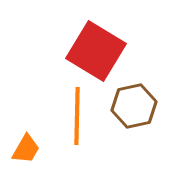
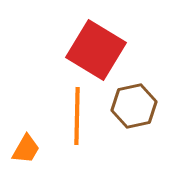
red square: moved 1 px up
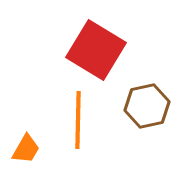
brown hexagon: moved 13 px right
orange line: moved 1 px right, 4 px down
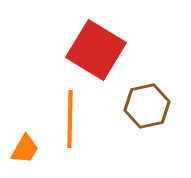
orange line: moved 8 px left, 1 px up
orange trapezoid: moved 1 px left
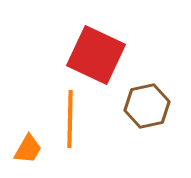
red square: moved 5 px down; rotated 6 degrees counterclockwise
orange trapezoid: moved 3 px right
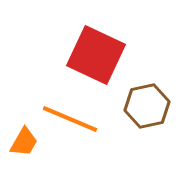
orange line: rotated 68 degrees counterclockwise
orange trapezoid: moved 4 px left, 7 px up
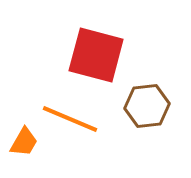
red square: rotated 10 degrees counterclockwise
brown hexagon: rotated 6 degrees clockwise
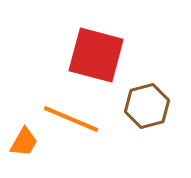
brown hexagon: rotated 9 degrees counterclockwise
orange line: moved 1 px right
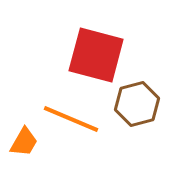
brown hexagon: moved 10 px left, 2 px up
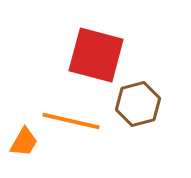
brown hexagon: moved 1 px right
orange line: moved 2 px down; rotated 10 degrees counterclockwise
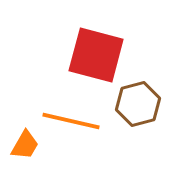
orange trapezoid: moved 1 px right, 3 px down
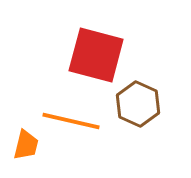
brown hexagon: rotated 21 degrees counterclockwise
orange trapezoid: moved 1 px right; rotated 16 degrees counterclockwise
